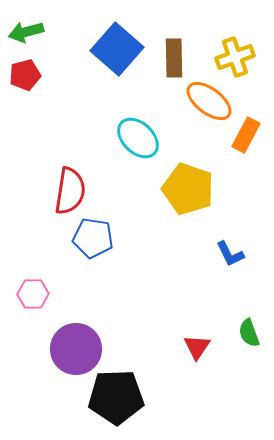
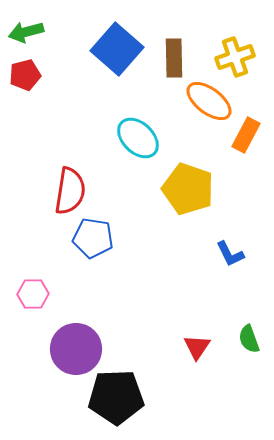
green semicircle: moved 6 px down
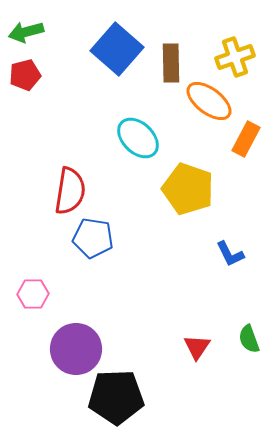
brown rectangle: moved 3 px left, 5 px down
orange rectangle: moved 4 px down
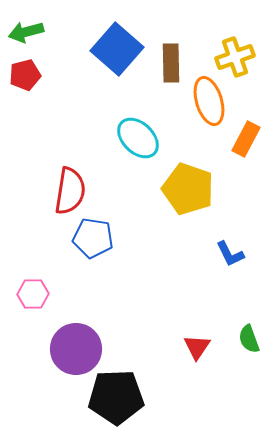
orange ellipse: rotated 36 degrees clockwise
